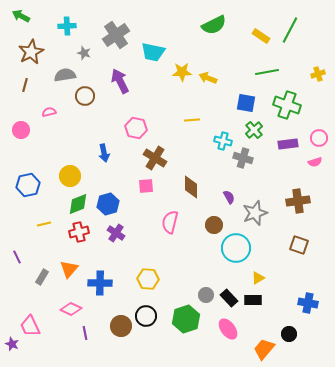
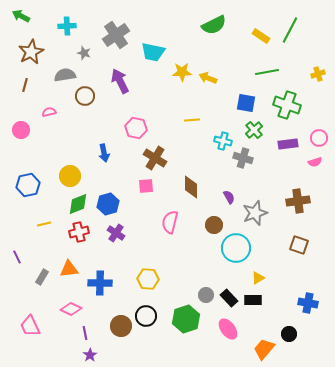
orange triangle at (69, 269): rotated 42 degrees clockwise
purple star at (12, 344): moved 78 px right, 11 px down; rotated 16 degrees clockwise
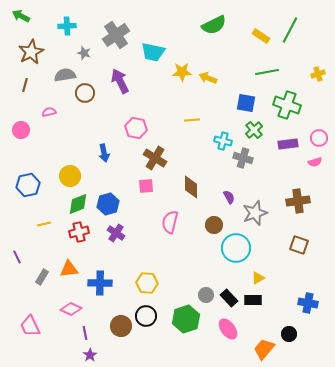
brown circle at (85, 96): moved 3 px up
yellow hexagon at (148, 279): moved 1 px left, 4 px down
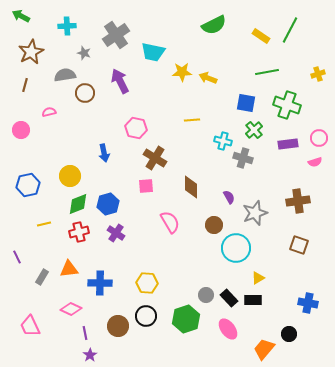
pink semicircle at (170, 222): rotated 135 degrees clockwise
brown circle at (121, 326): moved 3 px left
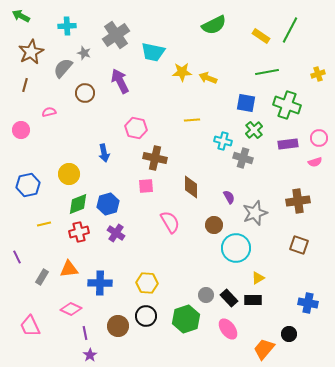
gray semicircle at (65, 75): moved 2 px left, 7 px up; rotated 40 degrees counterclockwise
brown cross at (155, 158): rotated 20 degrees counterclockwise
yellow circle at (70, 176): moved 1 px left, 2 px up
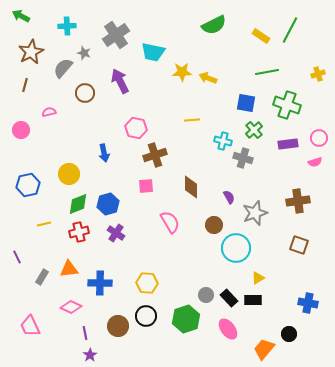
brown cross at (155, 158): moved 3 px up; rotated 30 degrees counterclockwise
pink diamond at (71, 309): moved 2 px up
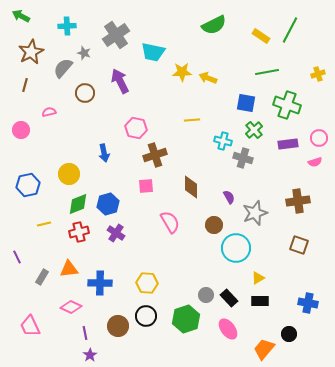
black rectangle at (253, 300): moved 7 px right, 1 px down
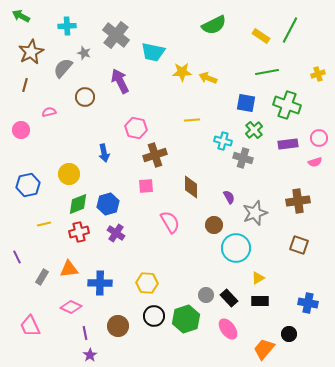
gray cross at (116, 35): rotated 16 degrees counterclockwise
brown circle at (85, 93): moved 4 px down
black circle at (146, 316): moved 8 px right
